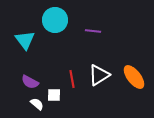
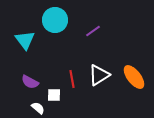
purple line: rotated 42 degrees counterclockwise
white semicircle: moved 1 px right, 4 px down
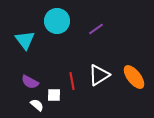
cyan circle: moved 2 px right, 1 px down
purple line: moved 3 px right, 2 px up
red line: moved 2 px down
white semicircle: moved 1 px left, 3 px up
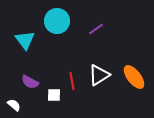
white semicircle: moved 23 px left
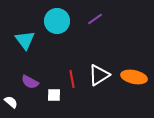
purple line: moved 1 px left, 10 px up
orange ellipse: rotated 40 degrees counterclockwise
red line: moved 2 px up
white semicircle: moved 3 px left, 3 px up
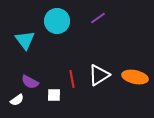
purple line: moved 3 px right, 1 px up
orange ellipse: moved 1 px right
white semicircle: moved 6 px right, 2 px up; rotated 104 degrees clockwise
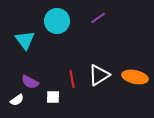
white square: moved 1 px left, 2 px down
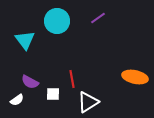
white triangle: moved 11 px left, 27 px down
white square: moved 3 px up
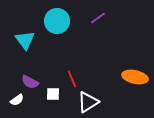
red line: rotated 12 degrees counterclockwise
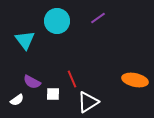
orange ellipse: moved 3 px down
purple semicircle: moved 2 px right
